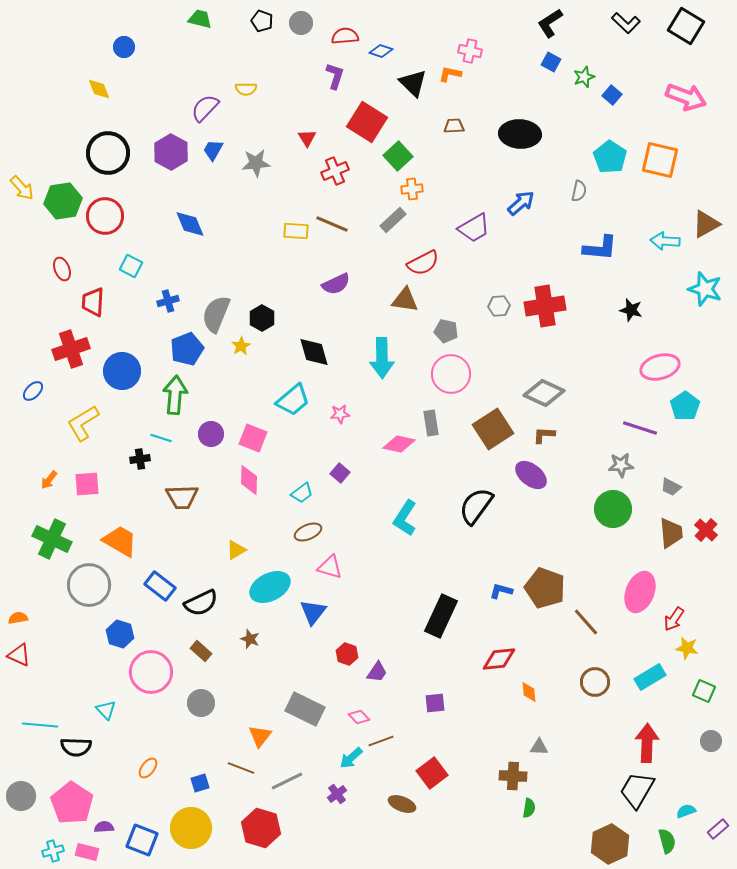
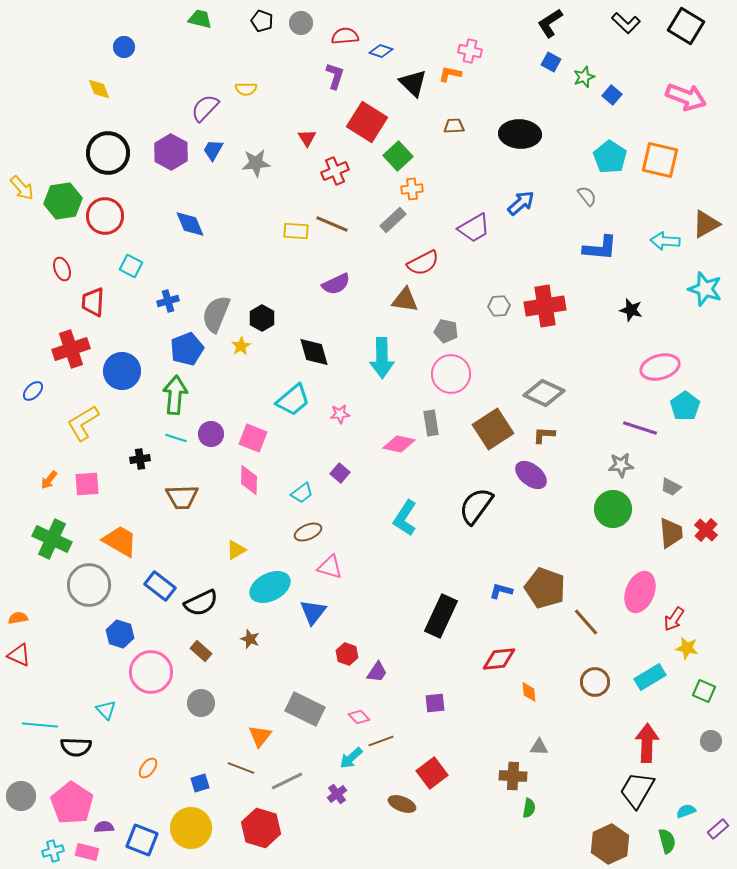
gray semicircle at (579, 191): moved 8 px right, 5 px down; rotated 50 degrees counterclockwise
cyan line at (161, 438): moved 15 px right
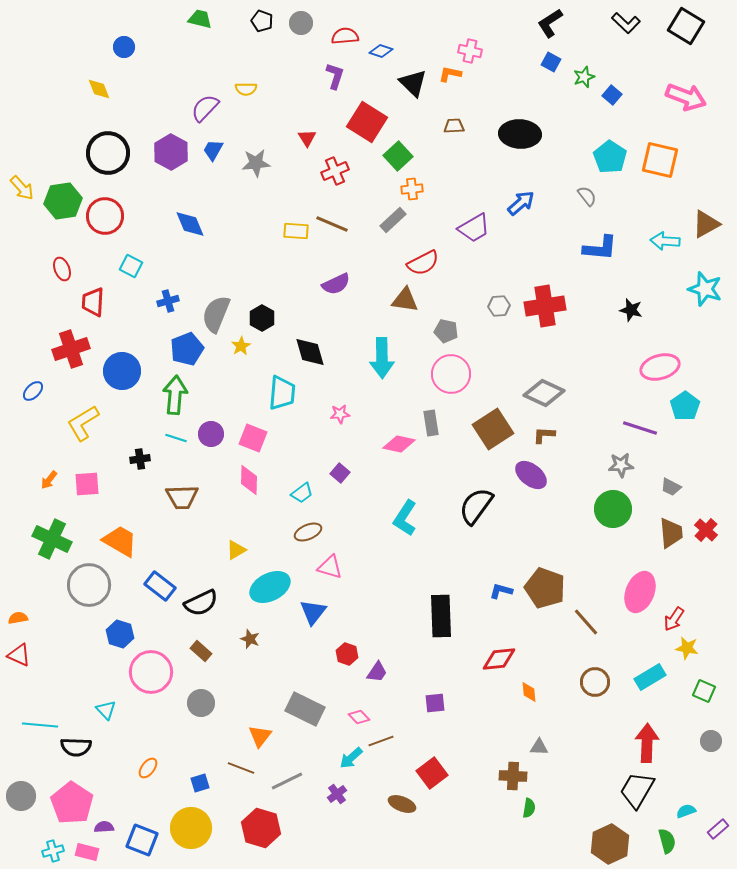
black diamond at (314, 352): moved 4 px left
cyan trapezoid at (293, 400): moved 11 px left, 7 px up; rotated 45 degrees counterclockwise
black rectangle at (441, 616): rotated 27 degrees counterclockwise
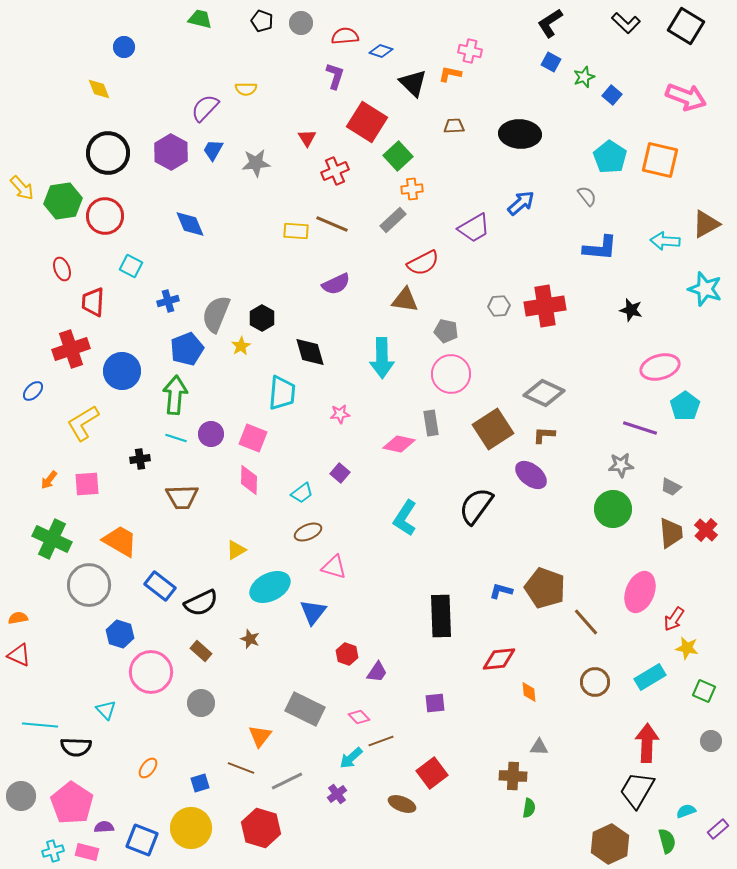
pink triangle at (330, 567): moved 4 px right
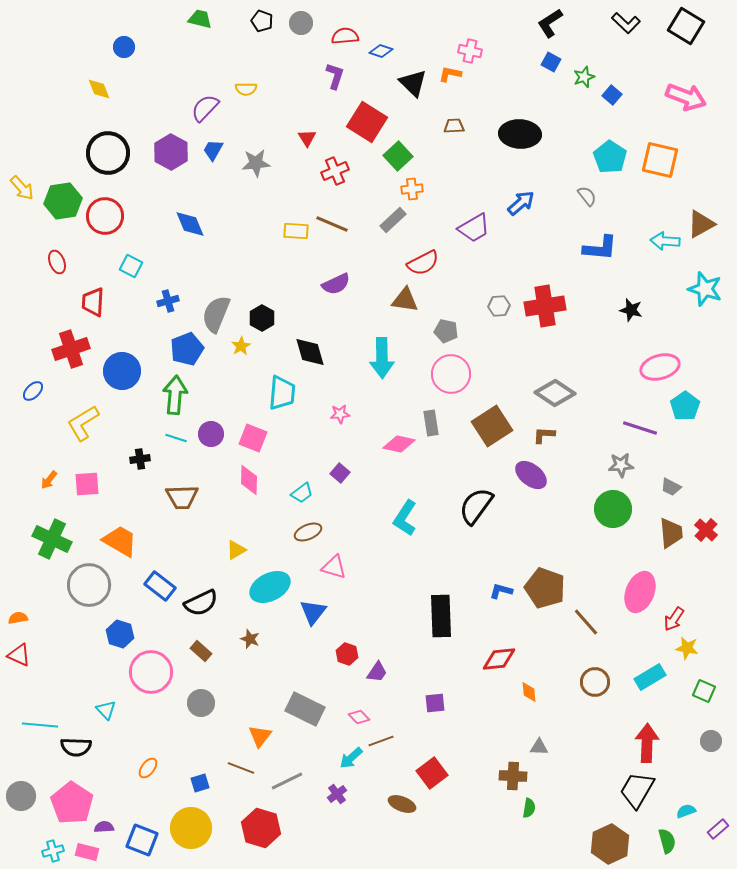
brown triangle at (706, 224): moved 5 px left
red ellipse at (62, 269): moved 5 px left, 7 px up
gray diamond at (544, 393): moved 11 px right; rotated 9 degrees clockwise
brown square at (493, 429): moved 1 px left, 3 px up
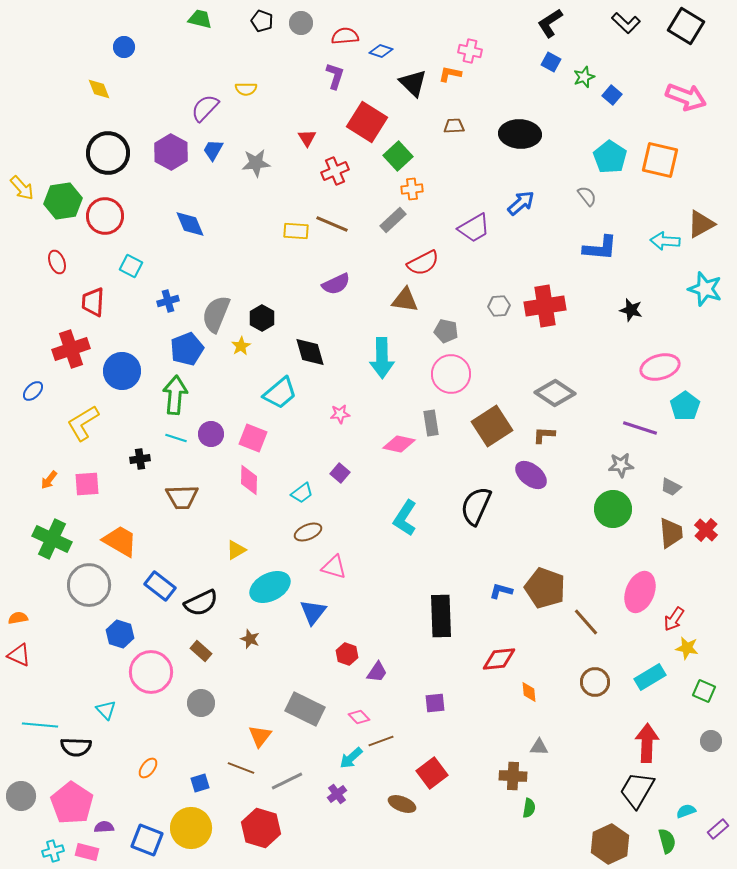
cyan trapezoid at (282, 393): moved 2 px left; rotated 45 degrees clockwise
black semicircle at (476, 506): rotated 12 degrees counterclockwise
blue square at (142, 840): moved 5 px right
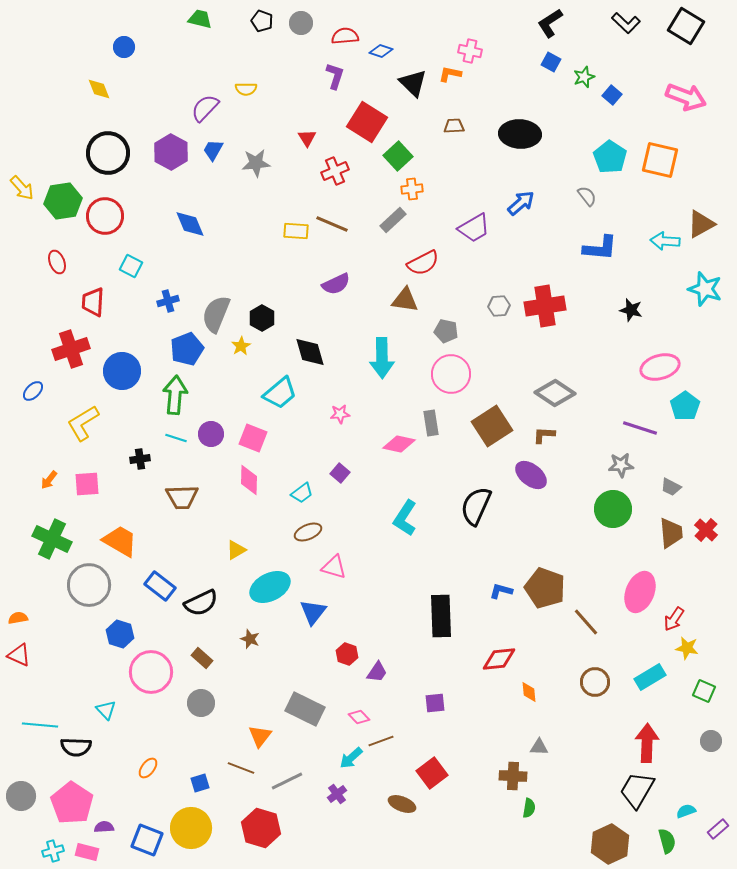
brown rectangle at (201, 651): moved 1 px right, 7 px down
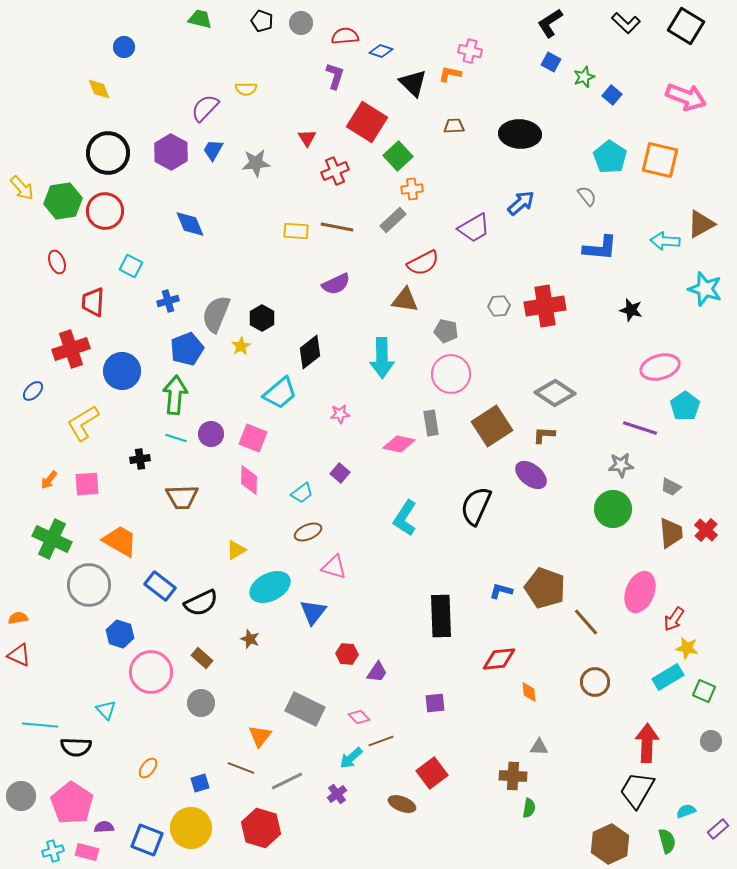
red circle at (105, 216): moved 5 px up
brown line at (332, 224): moved 5 px right, 3 px down; rotated 12 degrees counterclockwise
black diamond at (310, 352): rotated 68 degrees clockwise
red hexagon at (347, 654): rotated 15 degrees counterclockwise
cyan rectangle at (650, 677): moved 18 px right
